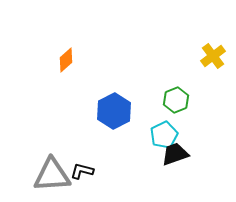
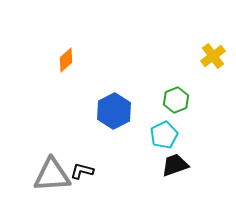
black trapezoid: moved 11 px down
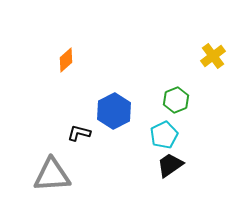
black trapezoid: moved 5 px left; rotated 16 degrees counterclockwise
black L-shape: moved 3 px left, 38 px up
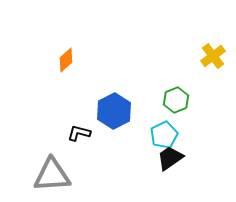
black trapezoid: moved 7 px up
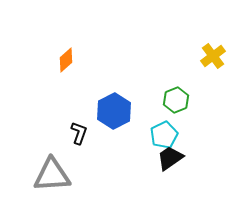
black L-shape: rotated 95 degrees clockwise
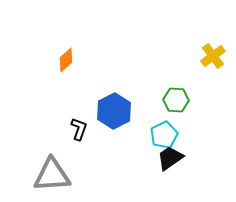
green hexagon: rotated 25 degrees clockwise
black L-shape: moved 4 px up
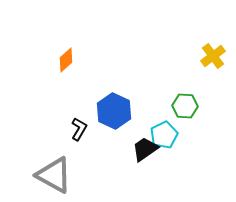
green hexagon: moved 9 px right, 6 px down
blue hexagon: rotated 8 degrees counterclockwise
black L-shape: rotated 10 degrees clockwise
black trapezoid: moved 25 px left, 9 px up
gray triangle: moved 2 px right; rotated 33 degrees clockwise
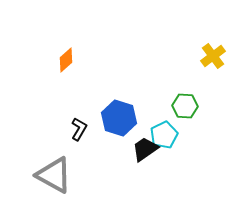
blue hexagon: moved 5 px right, 7 px down; rotated 8 degrees counterclockwise
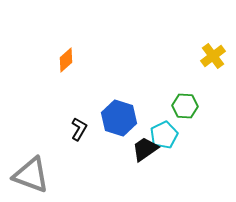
gray triangle: moved 23 px left; rotated 9 degrees counterclockwise
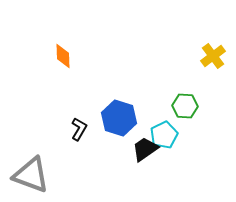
orange diamond: moved 3 px left, 4 px up; rotated 50 degrees counterclockwise
